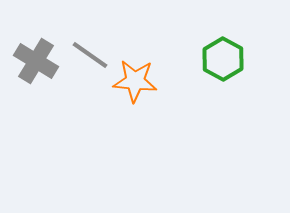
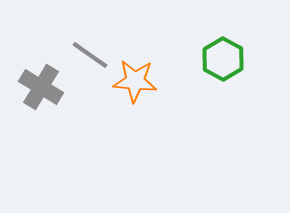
gray cross: moved 5 px right, 26 px down
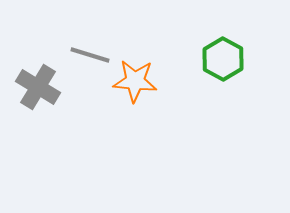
gray line: rotated 18 degrees counterclockwise
gray cross: moved 3 px left
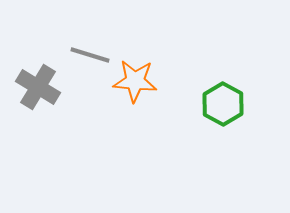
green hexagon: moved 45 px down
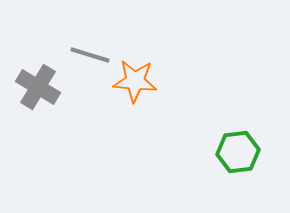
green hexagon: moved 15 px right, 48 px down; rotated 24 degrees clockwise
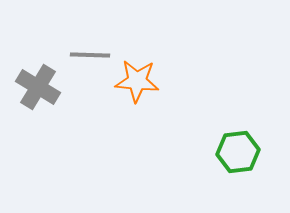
gray line: rotated 15 degrees counterclockwise
orange star: moved 2 px right
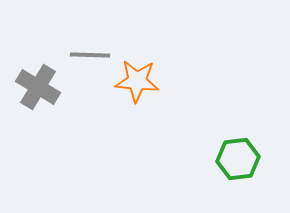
green hexagon: moved 7 px down
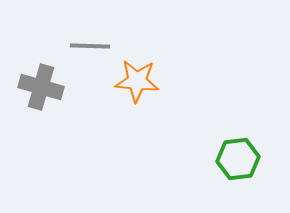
gray line: moved 9 px up
gray cross: moved 3 px right; rotated 15 degrees counterclockwise
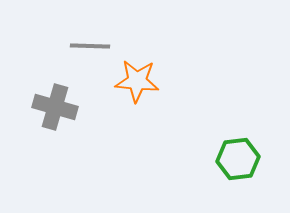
gray cross: moved 14 px right, 20 px down
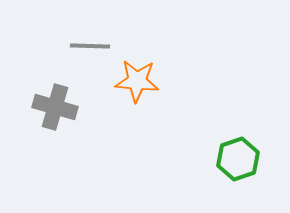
green hexagon: rotated 12 degrees counterclockwise
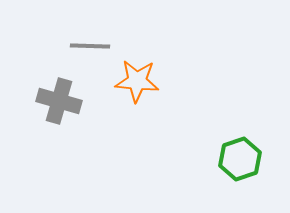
gray cross: moved 4 px right, 6 px up
green hexagon: moved 2 px right
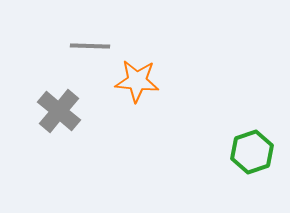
gray cross: moved 10 px down; rotated 24 degrees clockwise
green hexagon: moved 12 px right, 7 px up
